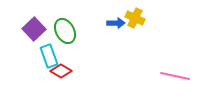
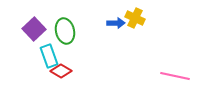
green ellipse: rotated 15 degrees clockwise
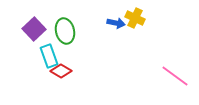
blue arrow: rotated 12 degrees clockwise
pink line: rotated 24 degrees clockwise
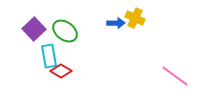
blue arrow: rotated 12 degrees counterclockwise
green ellipse: rotated 40 degrees counterclockwise
cyan rectangle: rotated 10 degrees clockwise
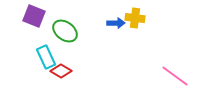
yellow cross: rotated 18 degrees counterclockwise
purple square: moved 13 px up; rotated 25 degrees counterclockwise
cyan rectangle: moved 3 px left, 1 px down; rotated 15 degrees counterclockwise
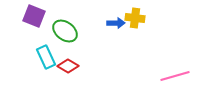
red diamond: moved 7 px right, 5 px up
pink line: rotated 52 degrees counterclockwise
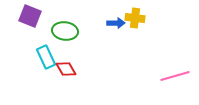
purple square: moved 4 px left
green ellipse: rotated 30 degrees counterclockwise
red diamond: moved 2 px left, 3 px down; rotated 30 degrees clockwise
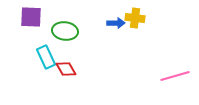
purple square: moved 1 px right, 1 px down; rotated 20 degrees counterclockwise
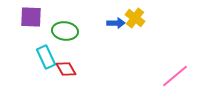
yellow cross: rotated 30 degrees clockwise
pink line: rotated 24 degrees counterclockwise
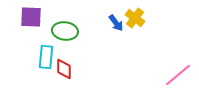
blue arrow: rotated 54 degrees clockwise
cyan rectangle: rotated 30 degrees clockwise
red diamond: moved 2 px left; rotated 30 degrees clockwise
pink line: moved 3 px right, 1 px up
